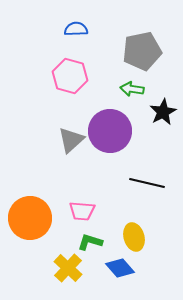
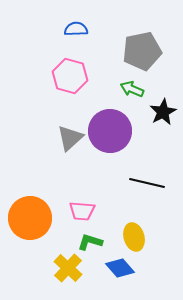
green arrow: rotated 15 degrees clockwise
gray triangle: moved 1 px left, 2 px up
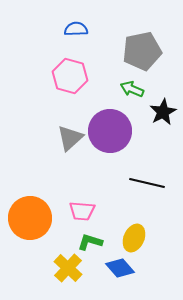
yellow ellipse: moved 1 px down; rotated 40 degrees clockwise
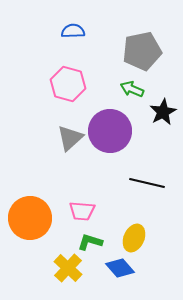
blue semicircle: moved 3 px left, 2 px down
pink hexagon: moved 2 px left, 8 px down
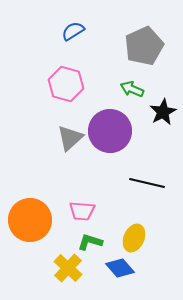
blue semicircle: rotated 30 degrees counterclockwise
gray pentagon: moved 2 px right, 5 px up; rotated 12 degrees counterclockwise
pink hexagon: moved 2 px left
orange circle: moved 2 px down
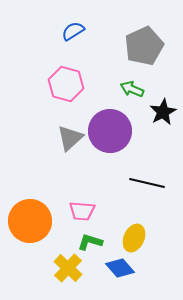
orange circle: moved 1 px down
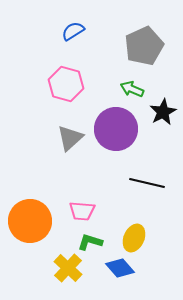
purple circle: moved 6 px right, 2 px up
